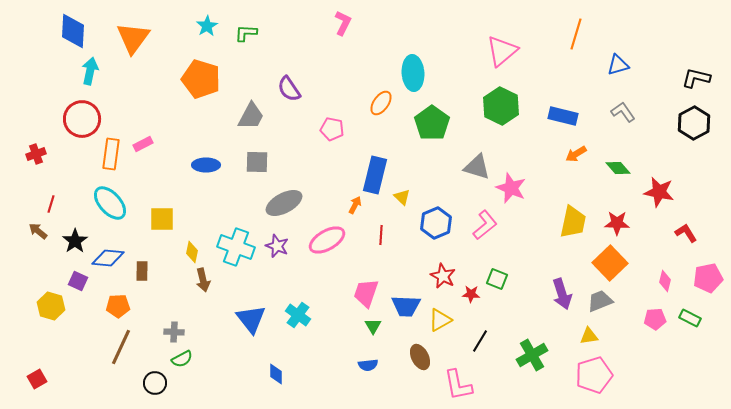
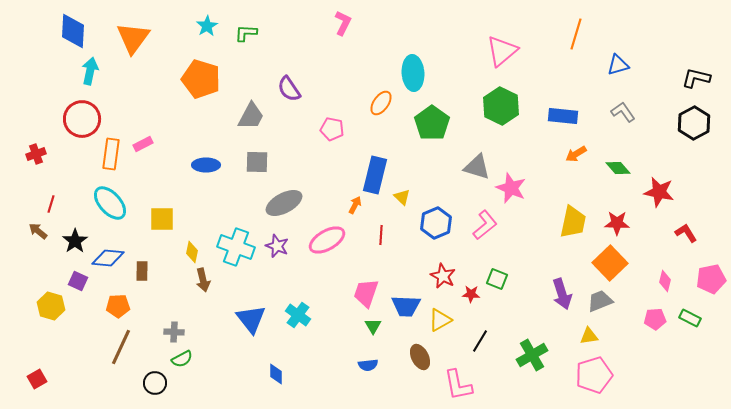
blue rectangle at (563, 116): rotated 8 degrees counterclockwise
pink pentagon at (708, 278): moved 3 px right, 1 px down
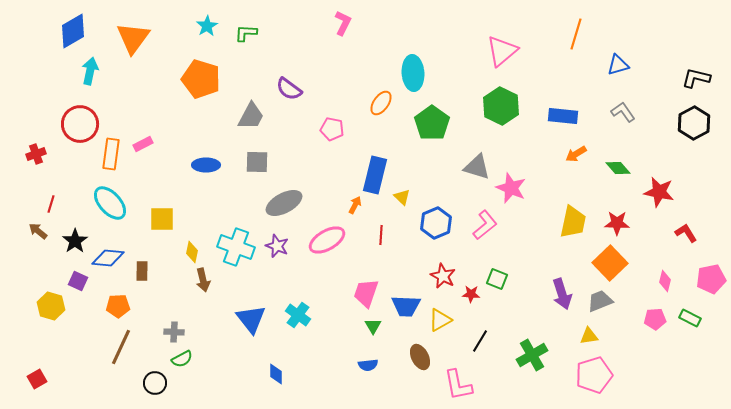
blue diamond at (73, 31): rotated 57 degrees clockwise
purple semicircle at (289, 89): rotated 20 degrees counterclockwise
red circle at (82, 119): moved 2 px left, 5 px down
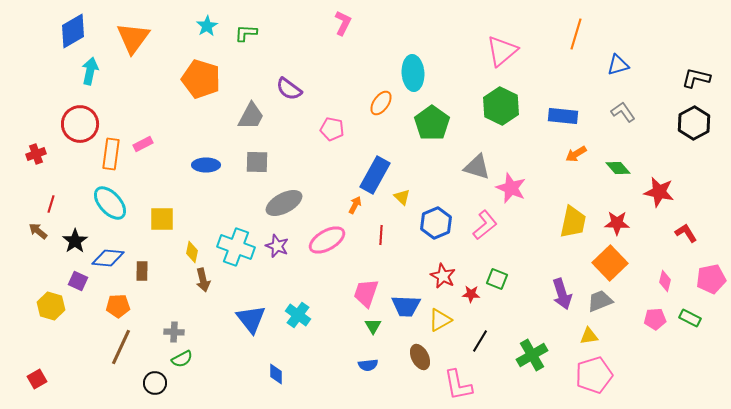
blue rectangle at (375, 175): rotated 15 degrees clockwise
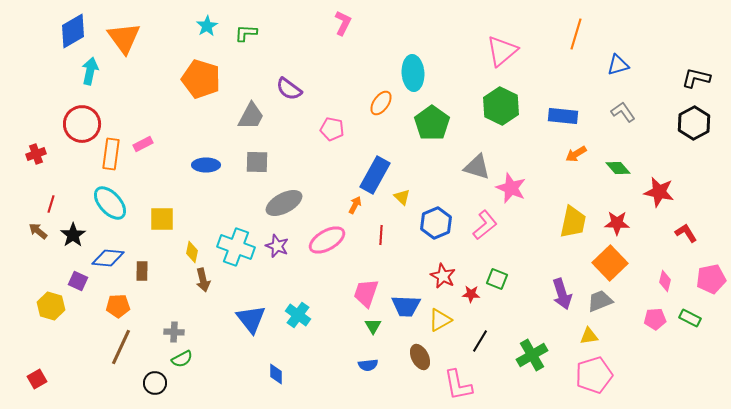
orange triangle at (133, 38): moved 9 px left; rotated 12 degrees counterclockwise
red circle at (80, 124): moved 2 px right
black star at (75, 241): moved 2 px left, 6 px up
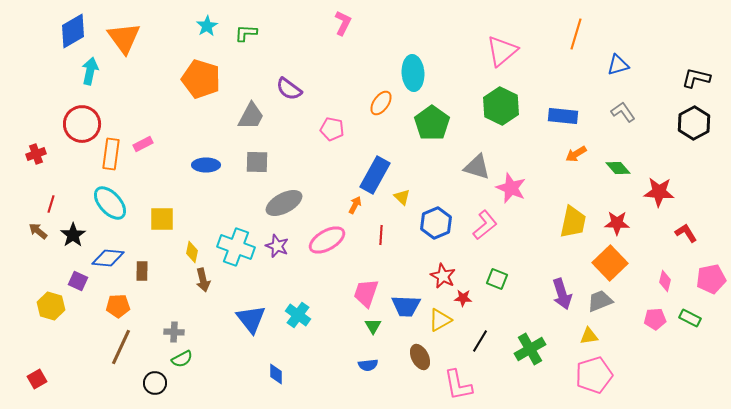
red star at (659, 192): rotated 8 degrees counterclockwise
red star at (471, 294): moved 8 px left, 4 px down
green cross at (532, 355): moved 2 px left, 6 px up
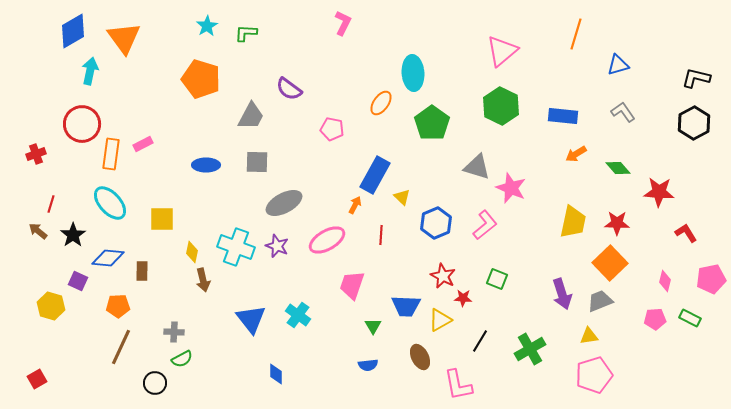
pink trapezoid at (366, 293): moved 14 px left, 8 px up
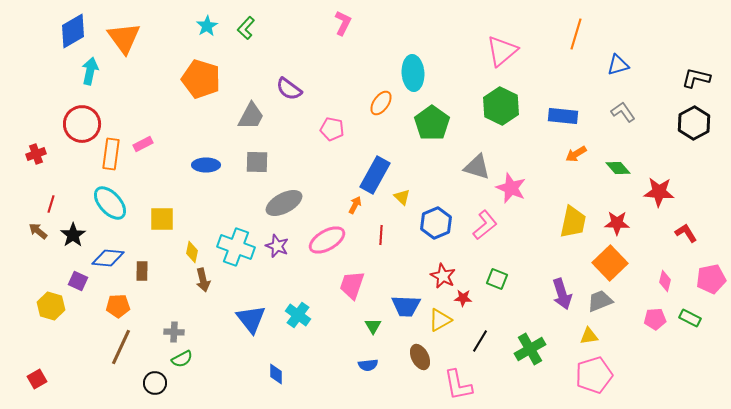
green L-shape at (246, 33): moved 5 px up; rotated 50 degrees counterclockwise
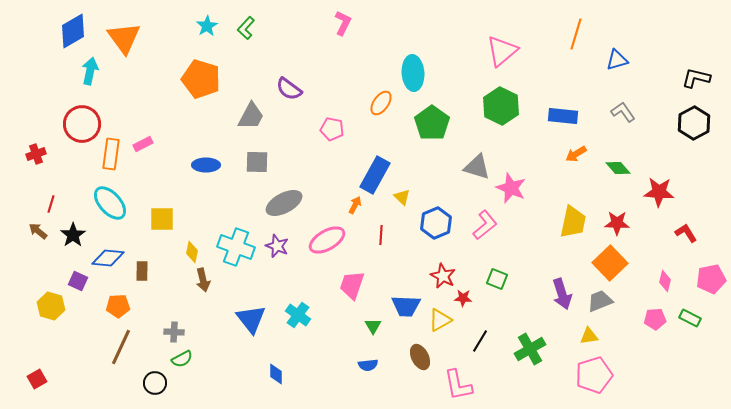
blue triangle at (618, 65): moved 1 px left, 5 px up
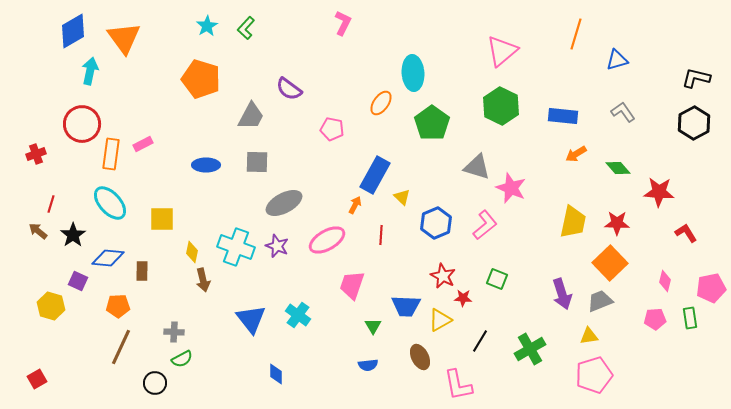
pink pentagon at (711, 279): moved 9 px down
green rectangle at (690, 318): rotated 55 degrees clockwise
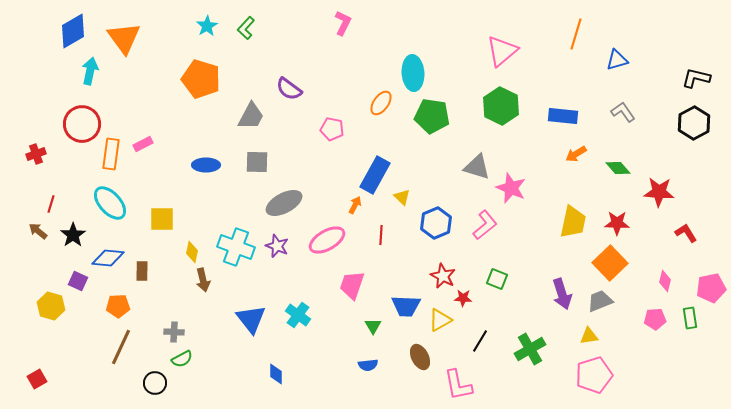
green pentagon at (432, 123): moved 7 px up; rotated 28 degrees counterclockwise
